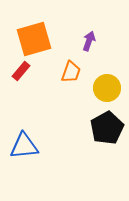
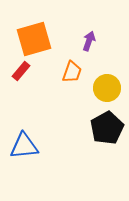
orange trapezoid: moved 1 px right
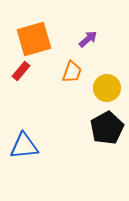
purple arrow: moved 1 px left, 2 px up; rotated 30 degrees clockwise
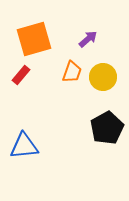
red rectangle: moved 4 px down
yellow circle: moved 4 px left, 11 px up
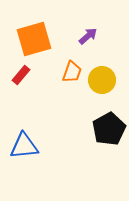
purple arrow: moved 3 px up
yellow circle: moved 1 px left, 3 px down
black pentagon: moved 2 px right, 1 px down
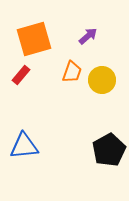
black pentagon: moved 21 px down
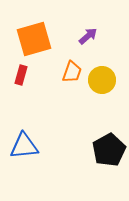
red rectangle: rotated 24 degrees counterclockwise
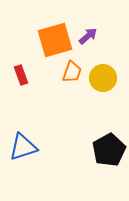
orange square: moved 21 px right, 1 px down
red rectangle: rotated 36 degrees counterclockwise
yellow circle: moved 1 px right, 2 px up
blue triangle: moved 1 px left, 1 px down; rotated 12 degrees counterclockwise
